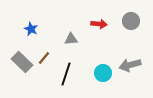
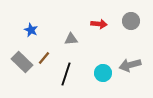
blue star: moved 1 px down
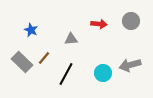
black line: rotated 10 degrees clockwise
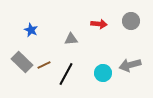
brown line: moved 7 px down; rotated 24 degrees clockwise
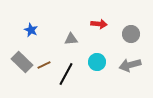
gray circle: moved 13 px down
cyan circle: moved 6 px left, 11 px up
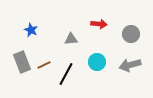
gray rectangle: rotated 25 degrees clockwise
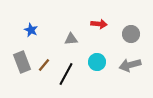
brown line: rotated 24 degrees counterclockwise
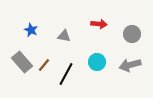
gray circle: moved 1 px right
gray triangle: moved 7 px left, 3 px up; rotated 16 degrees clockwise
gray rectangle: rotated 20 degrees counterclockwise
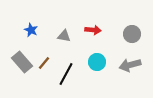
red arrow: moved 6 px left, 6 px down
brown line: moved 2 px up
